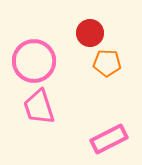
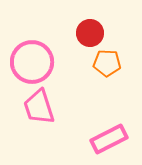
pink circle: moved 2 px left, 1 px down
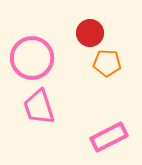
pink circle: moved 4 px up
pink rectangle: moved 2 px up
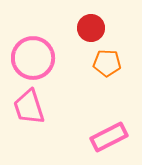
red circle: moved 1 px right, 5 px up
pink circle: moved 1 px right
pink trapezoid: moved 10 px left
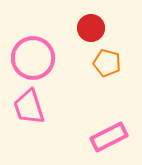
orange pentagon: rotated 12 degrees clockwise
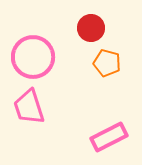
pink circle: moved 1 px up
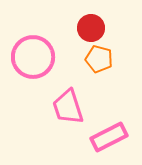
orange pentagon: moved 8 px left, 4 px up
pink trapezoid: moved 39 px right
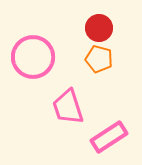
red circle: moved 8 px right
pink rectangle: rotated 6 degrees counterclockwise
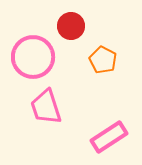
red circle: moved 28 px left, 2 px up
orange pentagon: moved 4 px right, 1 px down; rotated 12 degrees clockwise
pink trapezoid: moved 22 px left
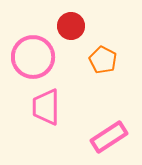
pink trapezoid: rotated 18 degrees clockwise
